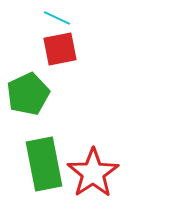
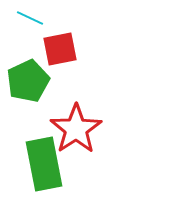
cyan line: moved 27 px left
green pentagon: moved 13 px up
red star: moved 17 px left, 44 px up
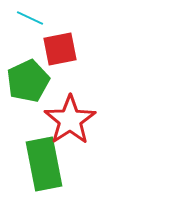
red star: moved 6 px left, 9 px up
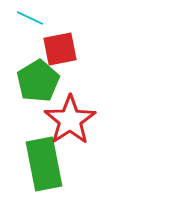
green pentagon: moved 10 px right; rotated 6 degrees counterclockwise
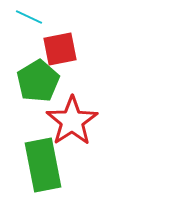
cyan line: moved 1 px left, 1 px up
red star: moved 2 px right, 1 px down
green rectangle: moved 1 px left, 1 px down
